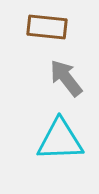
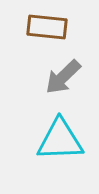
gray arrow: moved 3 px left, 1 px up; rotated 96 degrees counterclockwise
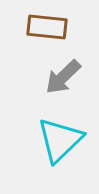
cyan triangle: rotated 42 degrees counterclockwise
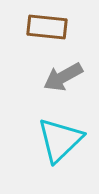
gray arrow: rotated 15 degrees clockwise
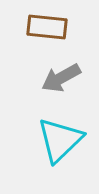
gray arrow: moved 2 px left, 1 px down
